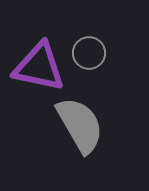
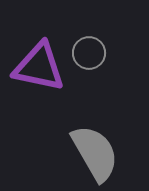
gray semicircle: moved 15 px right, 28 px down
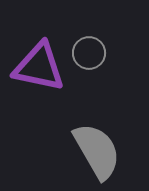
gray semicircle: moved 2 px right, 2 px up
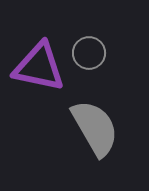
gray semicircle: moved 2 px left, 23 px up
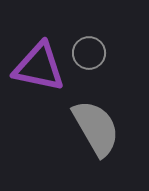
gray semicircle: moved 1 px right
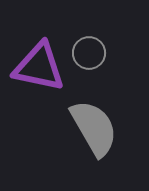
gray semicircle: moved 2 px left
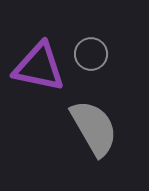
gray circle: moved 2 px right, 1 px down
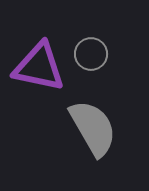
gray semicircle: moved 1 px left
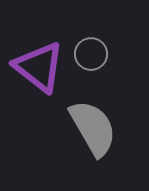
purple triangle: rotated 26 degrees clockwise
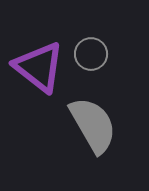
gray semicircle: moved 3 px up
